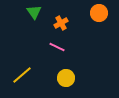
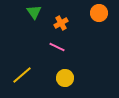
yellow circle: moved 1 px left
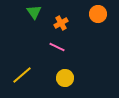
orange circle: moved 1 px left, 1 px down
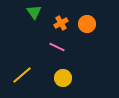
orange circle: moved 11 px left, 10 px down
yellow circle: moved 2 px left
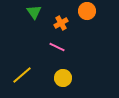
orange circle: moved 13 px up
